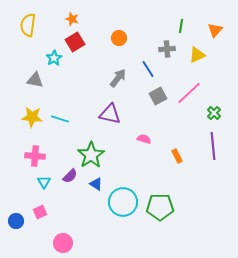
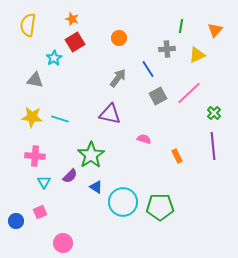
blue triangle: moved 3 px down
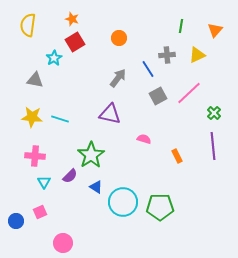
gray cross: moved 6 px down
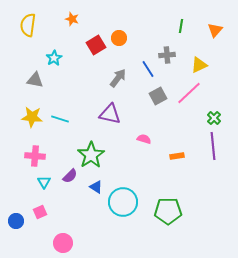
red square: moved 21 px right, 3 px down
yellow triangle: moved 2 px right, 10 px down
green cross: moved 5 px down
orange rectangle: rotated 72 degrees counterclockwise
green pentagon: moved 8 px right, 4 px down
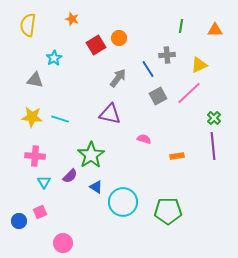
orange triangle: rotated 49 degrees clockwise
blue circle: moved 3 px right
